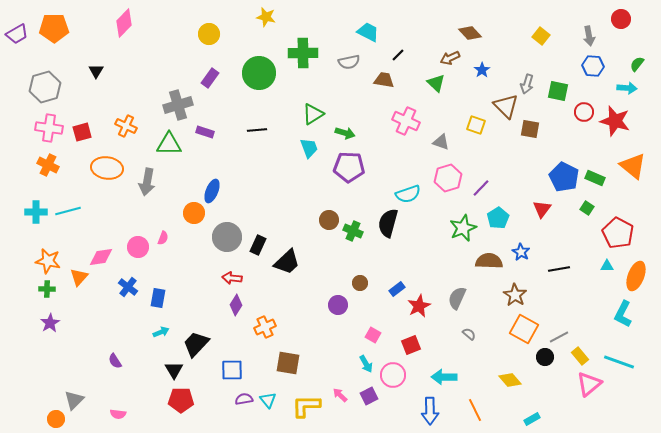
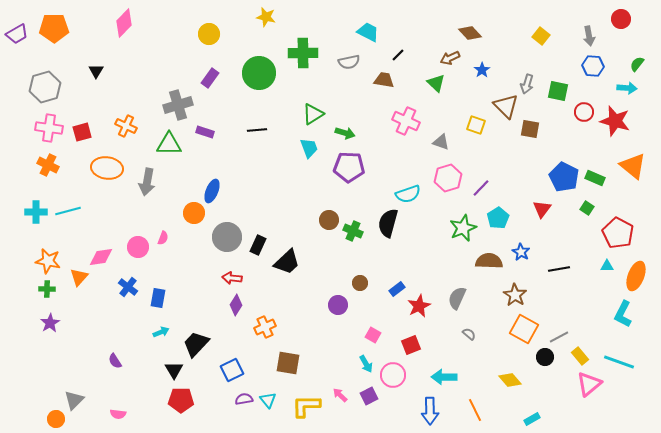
blue square at (232, 370): rotated 25 degrees counterclockwise
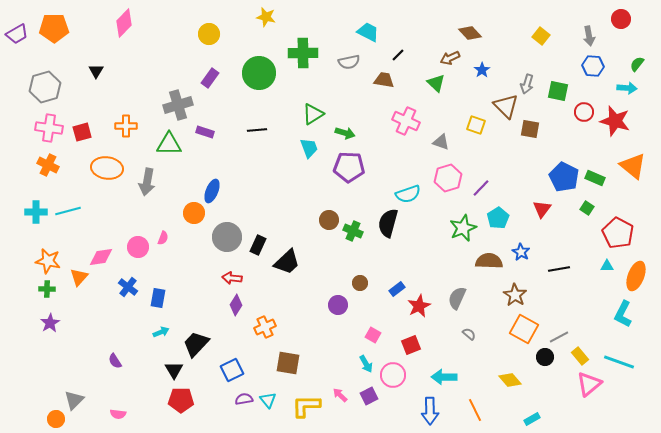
orange cross at (126, 126): rotated 25 degrees counterclockwise
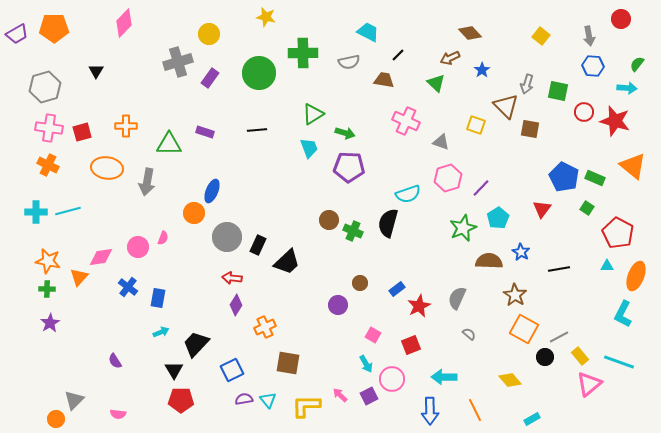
gray cross at (178, 105): moved 43 px up
pink circle at (393, 375): moved 1 px left, 4 px down
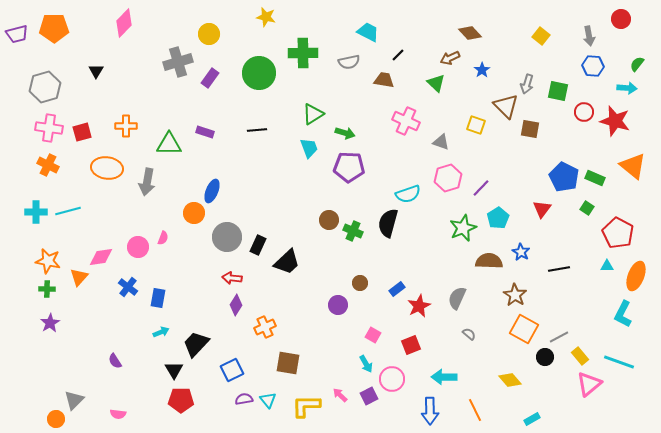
purple trapezoid at (17, 34): rotated 15 degrees clockwise
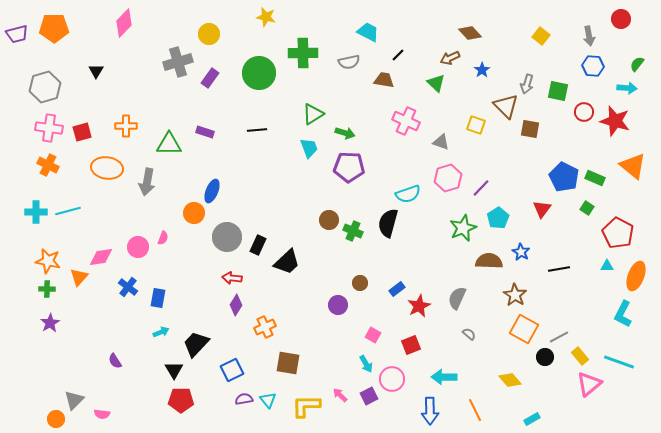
pink semicircle at (118, 414): moved 16 px left
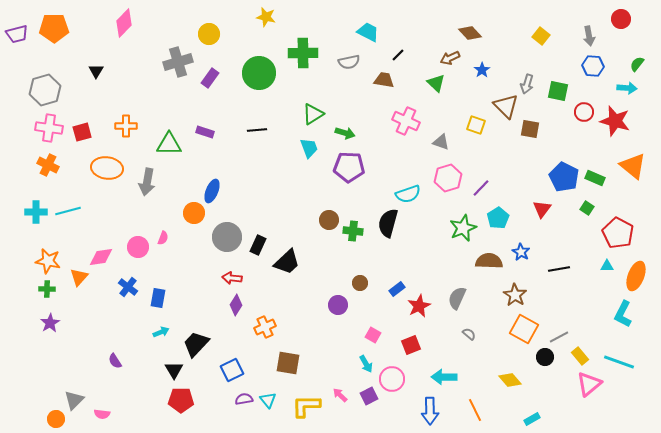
gray hexagon at (45, 87): moved 3 px down
green cross at (353, 231): rotated 18 degrees counterclockwise
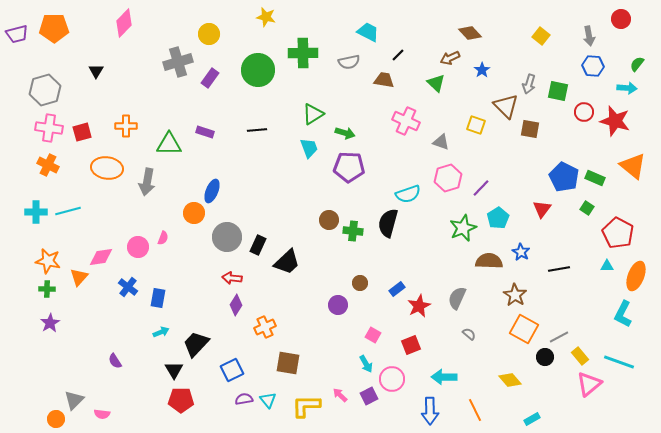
green circle at (259, 73): moved 1 px left, 3 px up
gray arrow at (527, 84): moved 2 px right
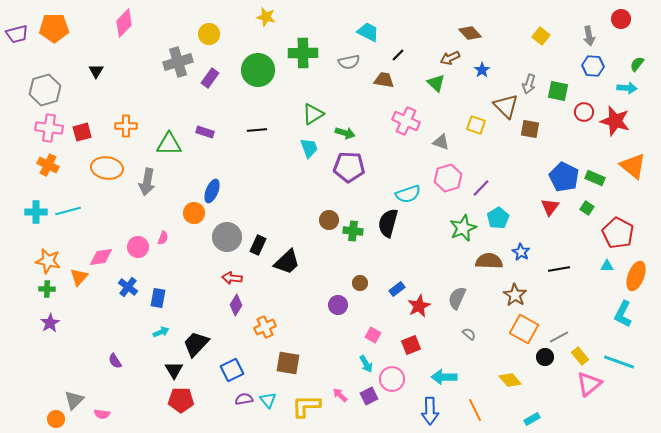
red triangle at (542, 209): moved 8 px right, 2 px up
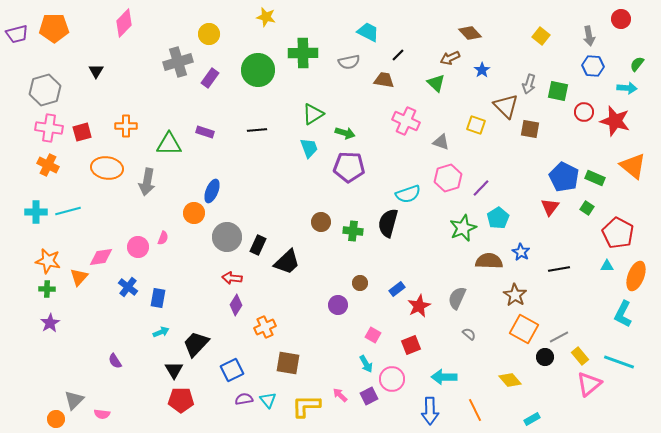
brown circle at (329, 220): moved 8 px left, 2 px down
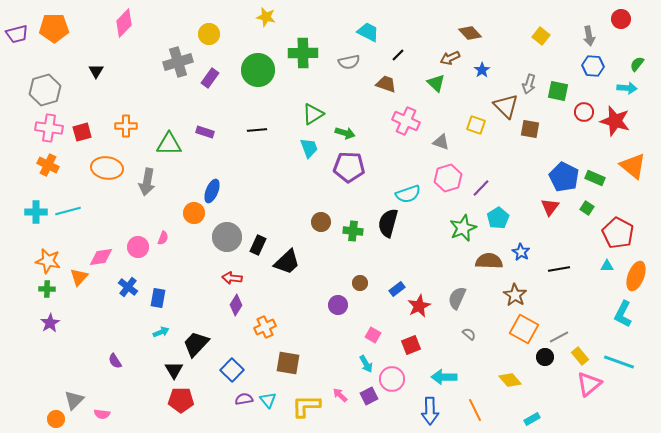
brown trapezoid at (384, 80): moved 2 px right, 4 px down; rotated 10 degrees clockwise
blue square at (232, 370): rotated 20 degrees counterclockwise
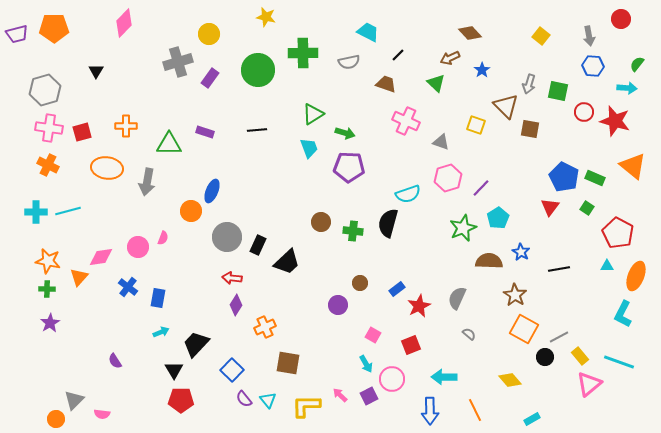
orange circle at (194, 213): moved 3 px left, 2 px up
purple semicircle at (244, 399): rotated 120 degrees counterclockwise
